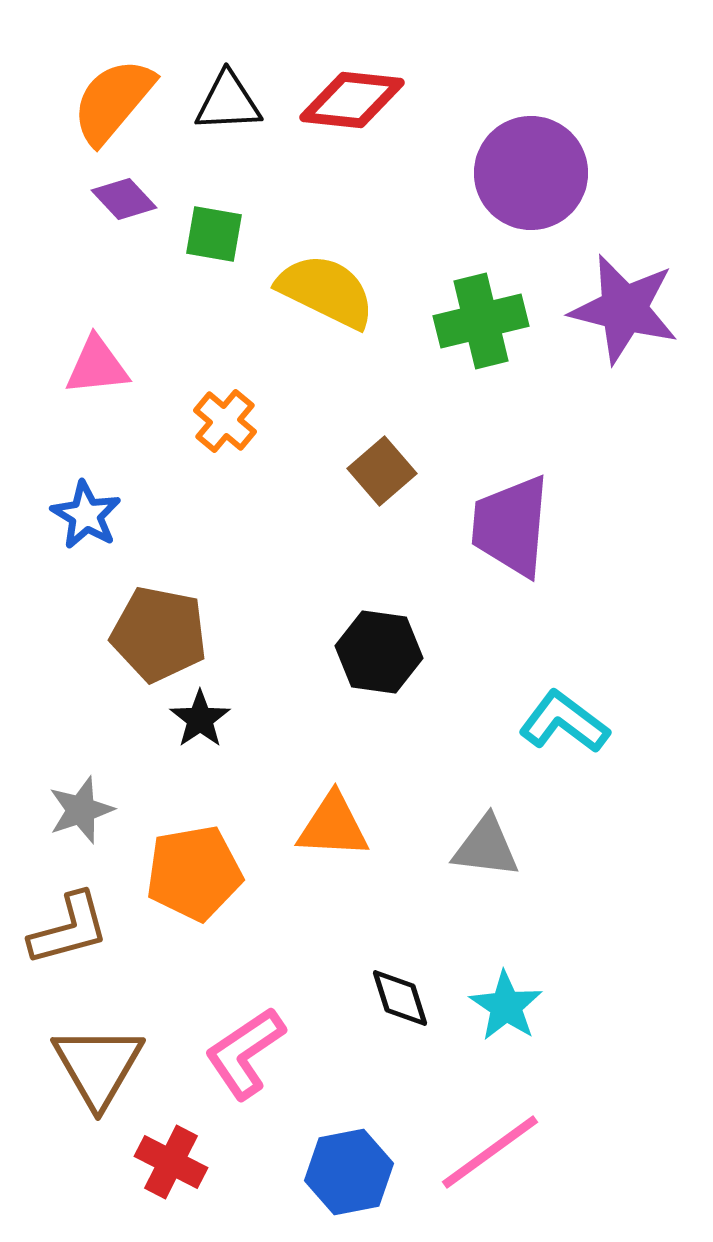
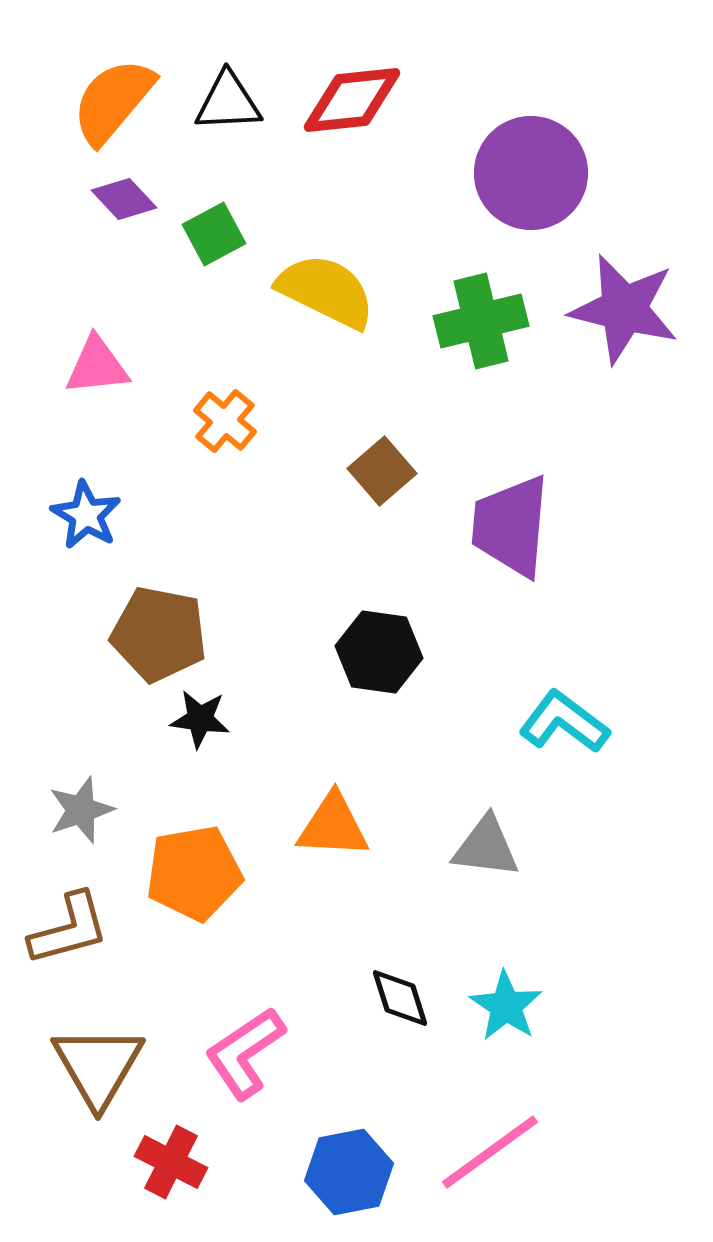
red diamond: rotated 12 degrees counterclockwise
green square: rotated 38 degrees counterclockwise
black star: rotated 30 degrees counterclockwise
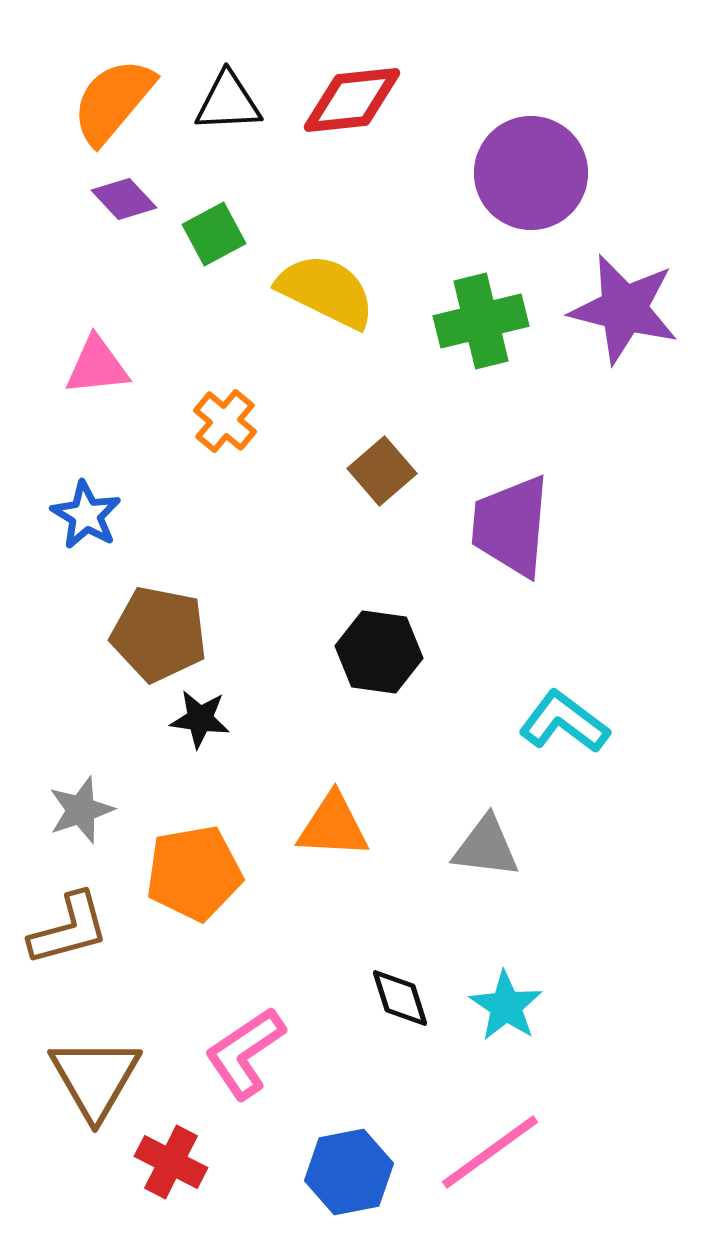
brown triangle: moved 3 px left, 12 px down
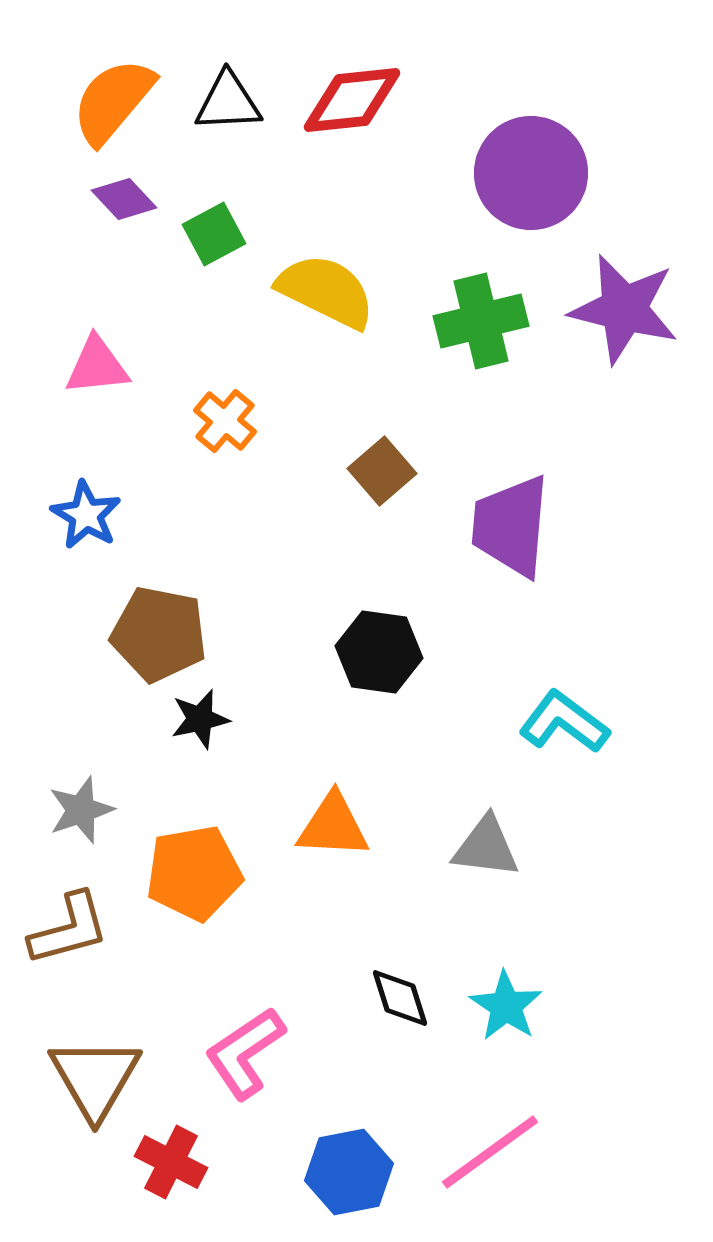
black star: rotated 20 degrees counterclockwise
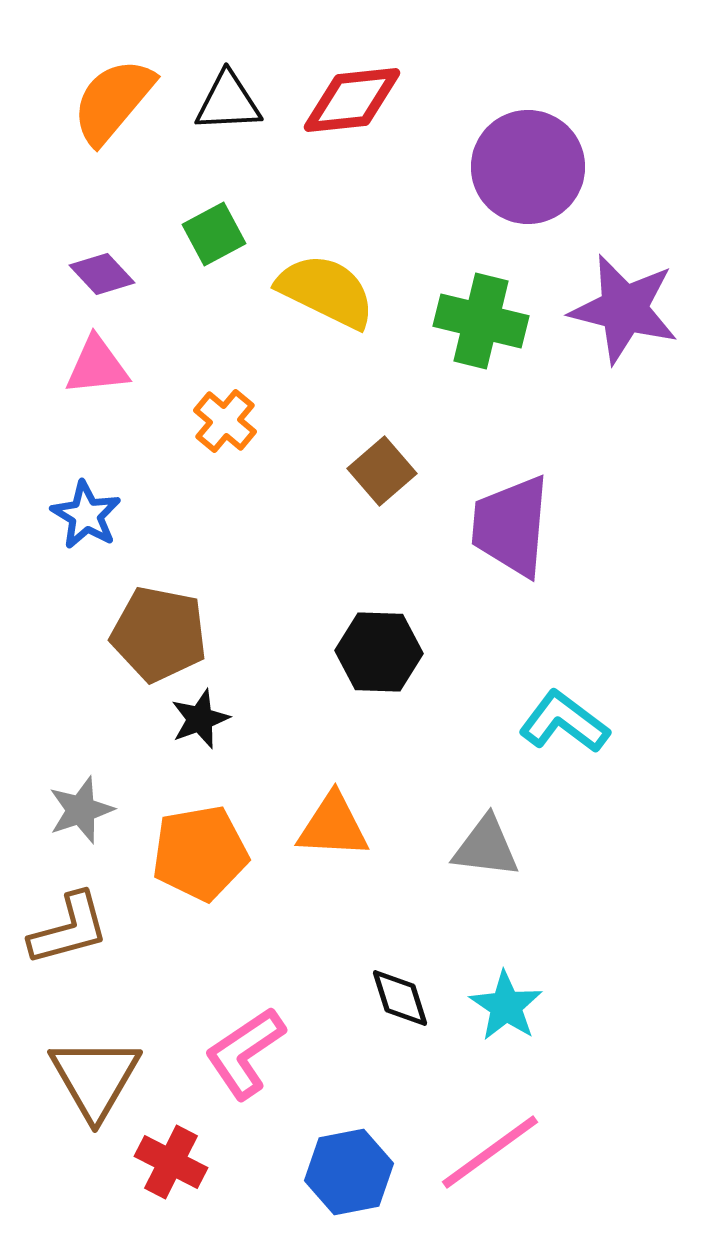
purple circle: moved 3 px left, 6 px up
purple diamond: moved 22 px left, 75 px down
green cross: rotated 28 degrees clockwise
black hexagon: rotated 6 degrees counterclockwise
black star: rotated 8 degrees counterclockwise
orange pentagon: moved 6 px right, 20 px up
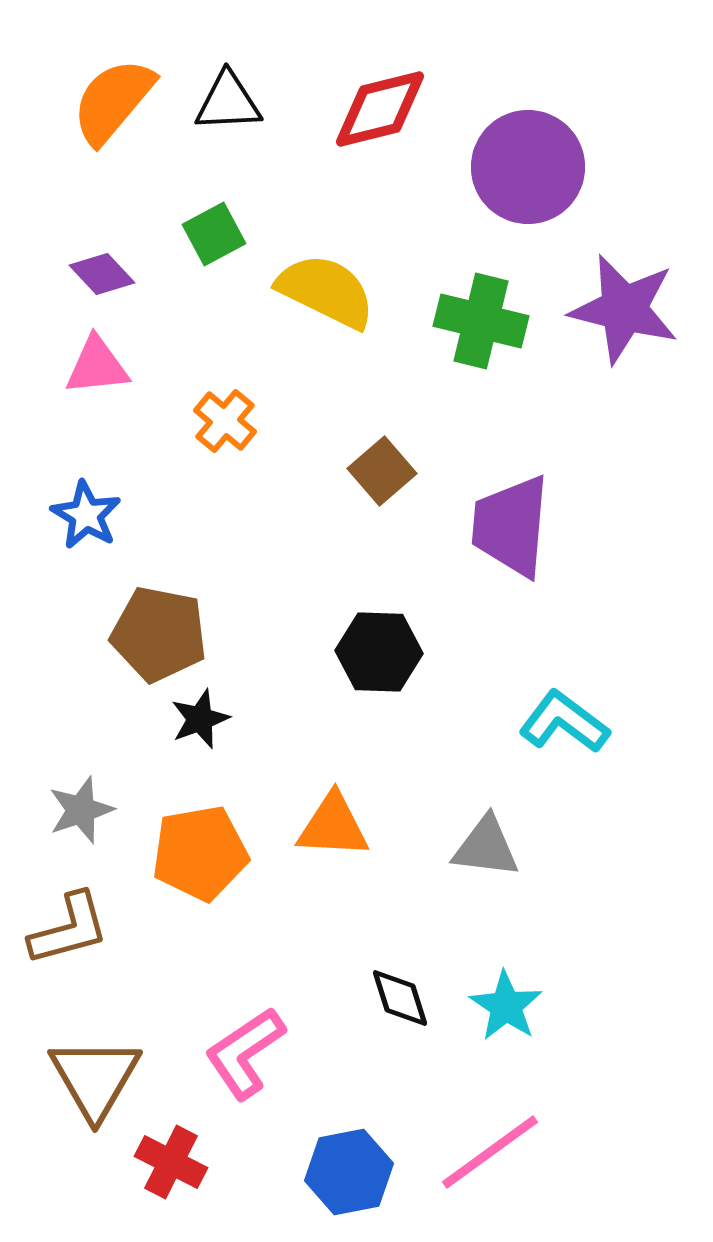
red diamond: moved 28 px right, 9 px down; rotated 8 degrees counterclockwise
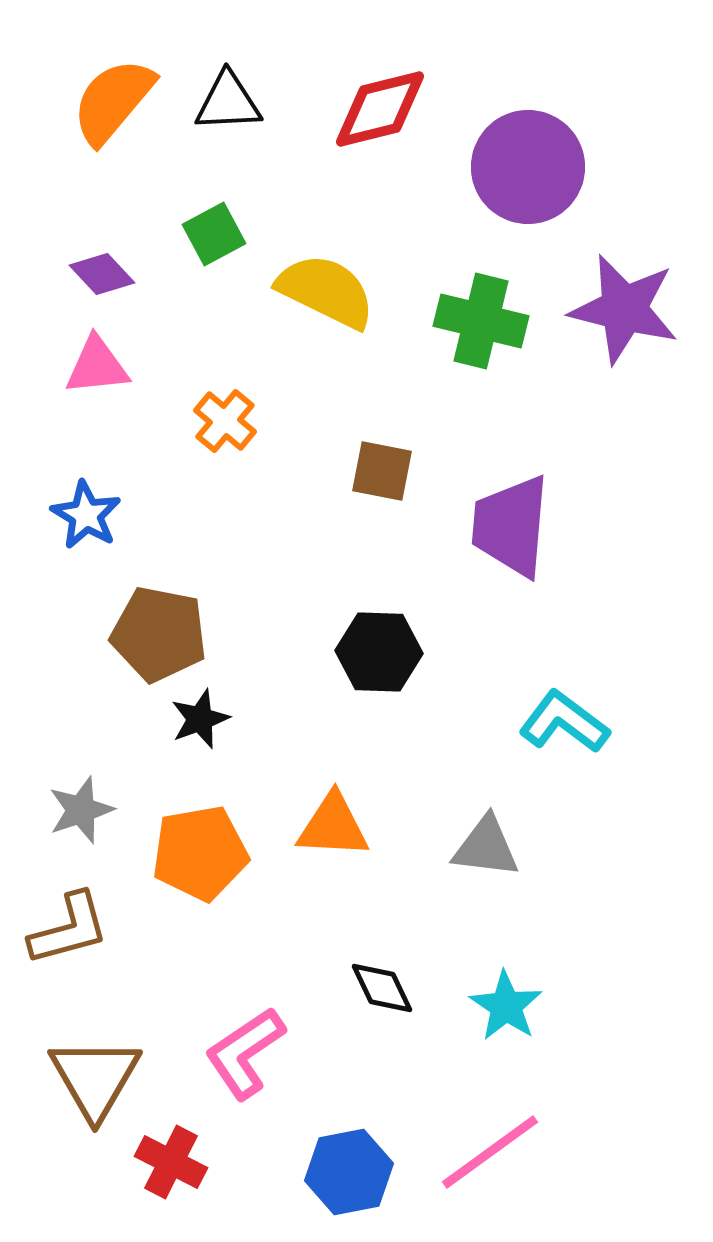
brown square: rotated 38 degrees counterclockwise
black diamond: moved 18 px left, 10 px up; rotated 8 degrees counterclockwise
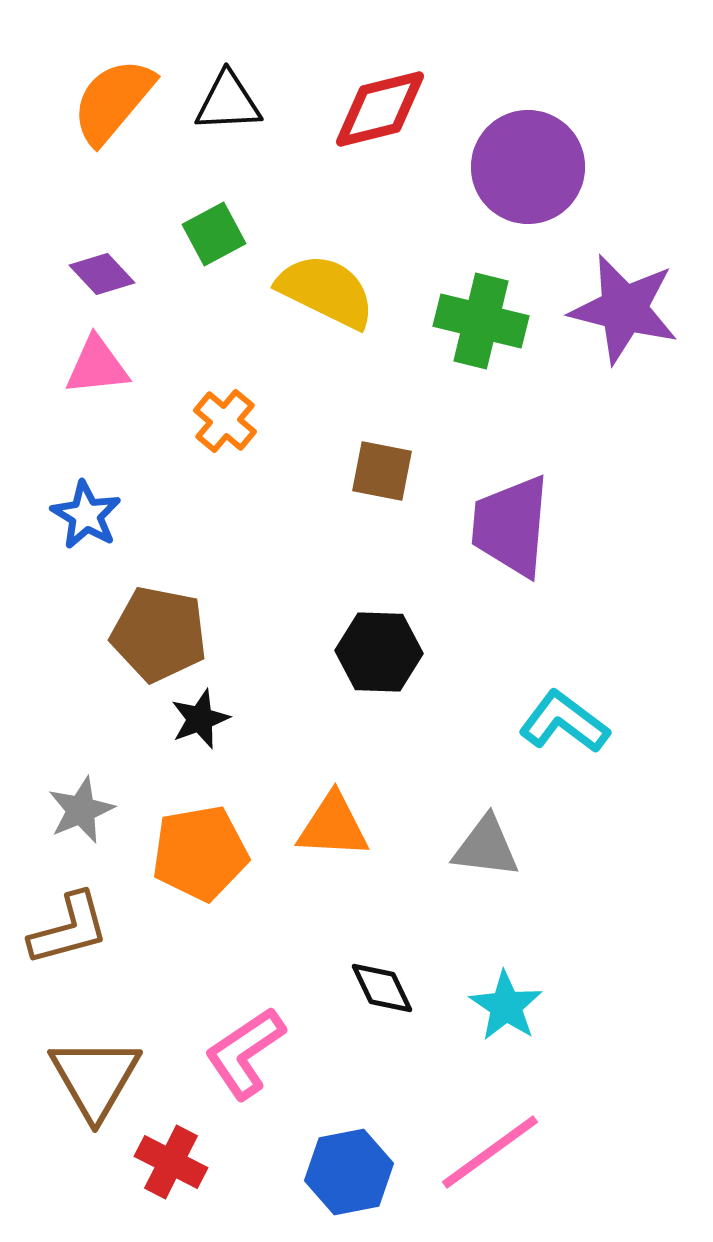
gray star: rotated 4 degrees counterclockwise
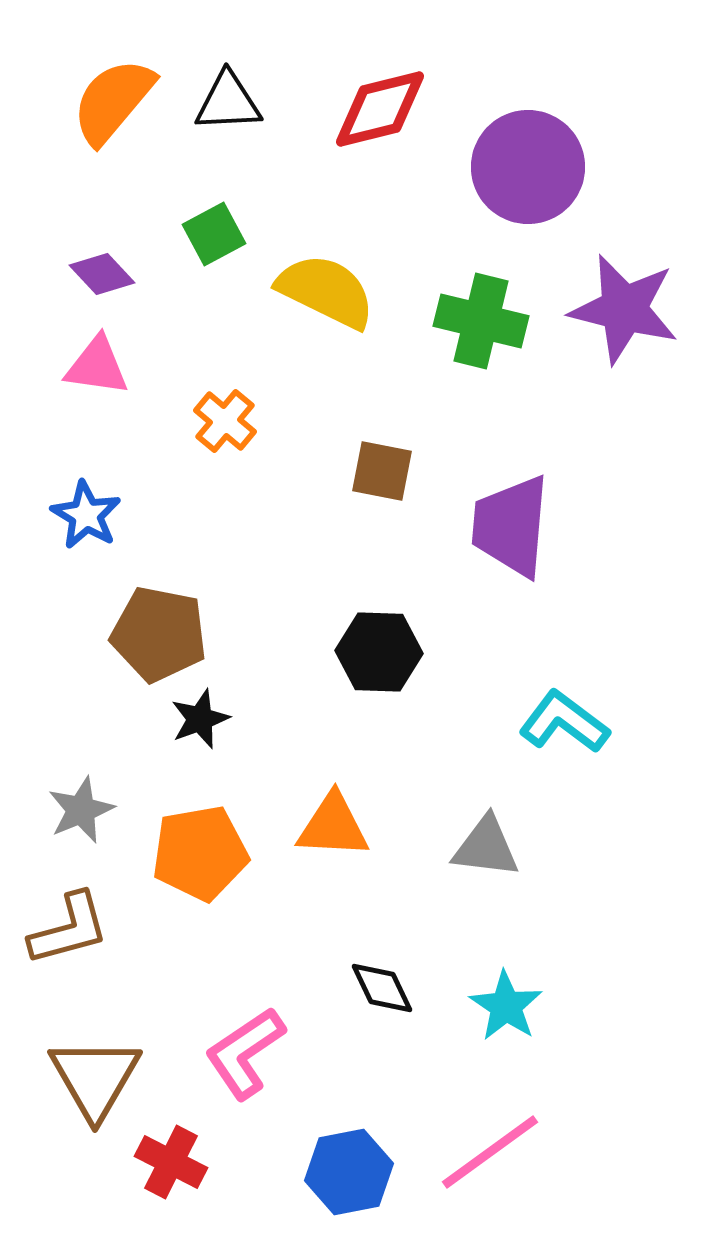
pink triangle: rotated 14 degrees clockwise
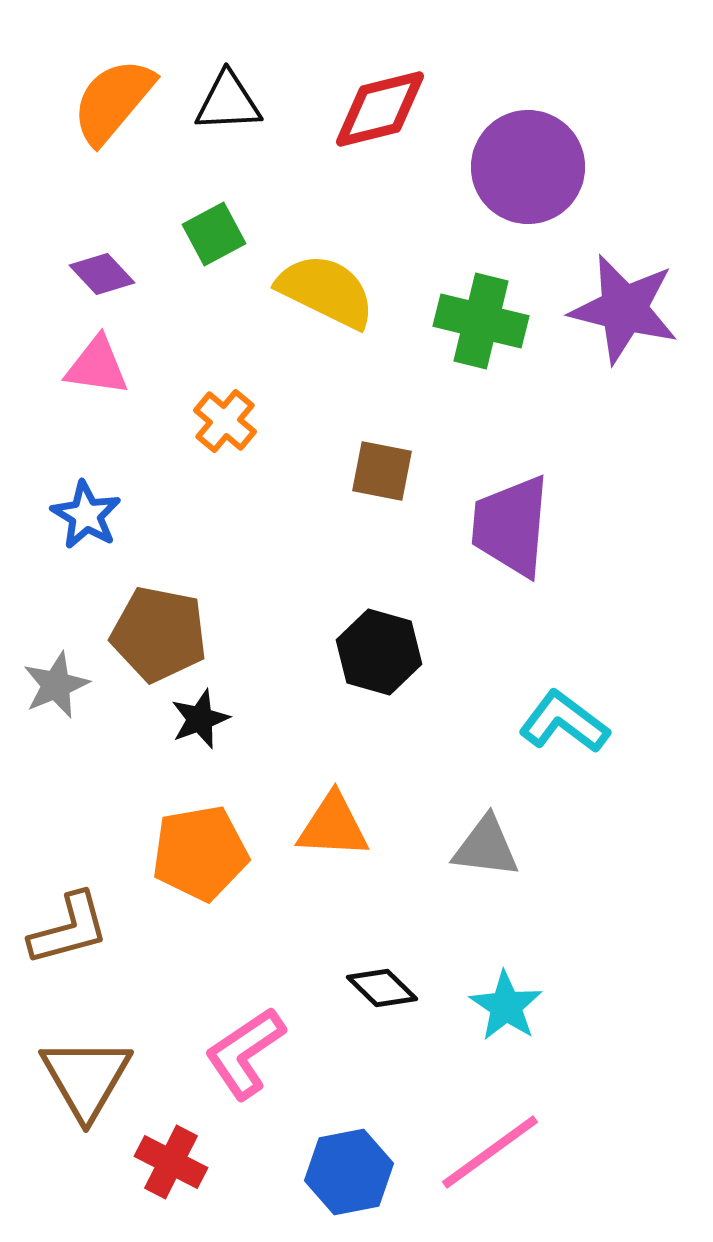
black hexagon: rotated 14 degrees clockwise
gray star: moved 25 px left, 125 px up
black diamond: rotated 20 degrees counterclockwise
brown triangle: moved 9 px left
